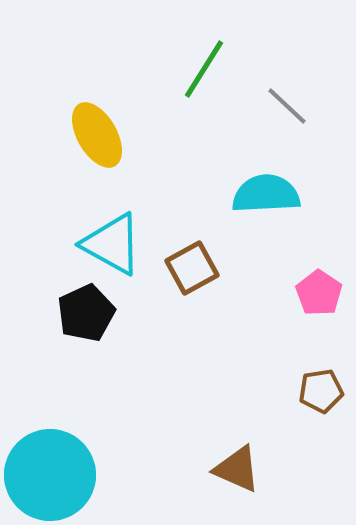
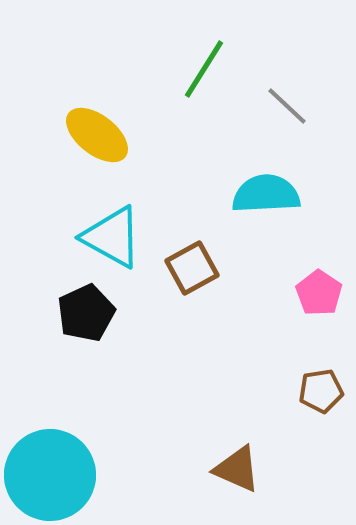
yellow ellipse: rotated 22 degrees counterclockwise
cyan triangle: moved 7 px up
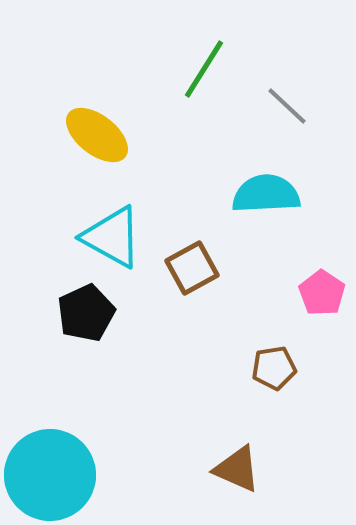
pink pentagon: moved 3 px right
brown pentagon: moved 47 px left, 23 px up
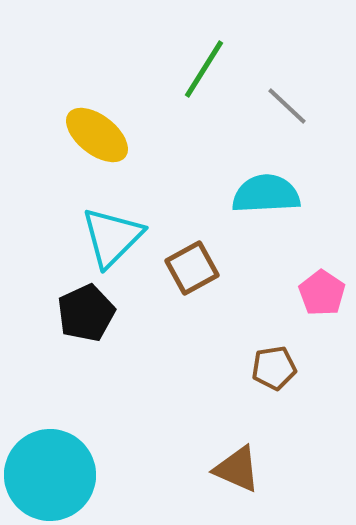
cyan triangle: rotated 46 degrees clockwise
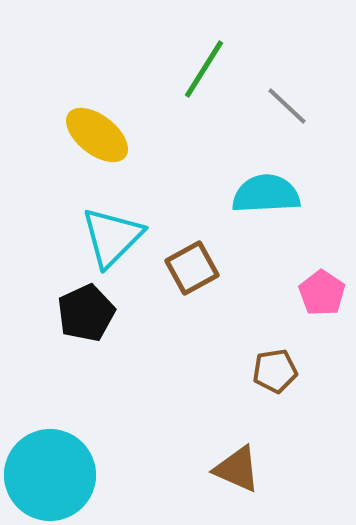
brown pentagon: moved 1 px right, 3 px down
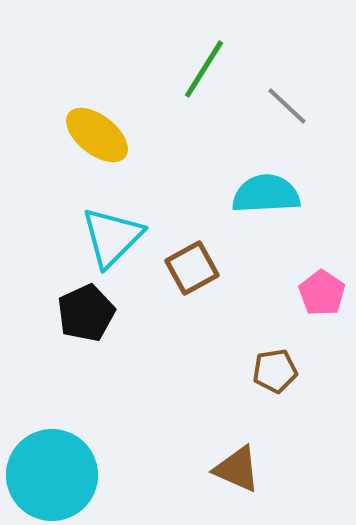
cyan circle: moved 2 px right
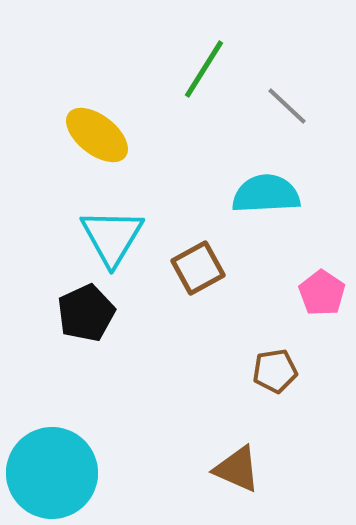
cyan triangle: rotated 14 degrees counterclockwise
brown square: moved 6 px right
cyan circle: moved 2 px up
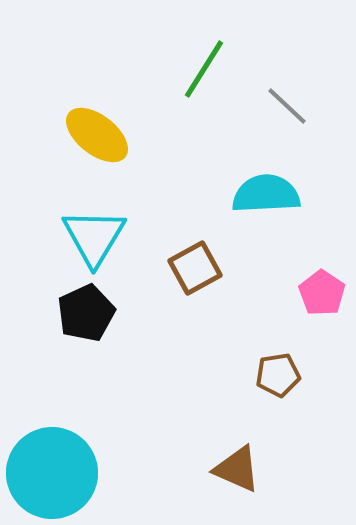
cyan triangle: moved 18 px left
brown square: moved 3 px left
brown pentagon: moved 3 px right, 4 px down
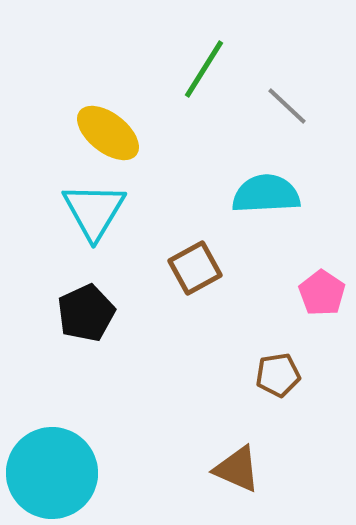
yellow ellipse: moved 11 px right, 2 px up
cyan triangle: moved 26 px up
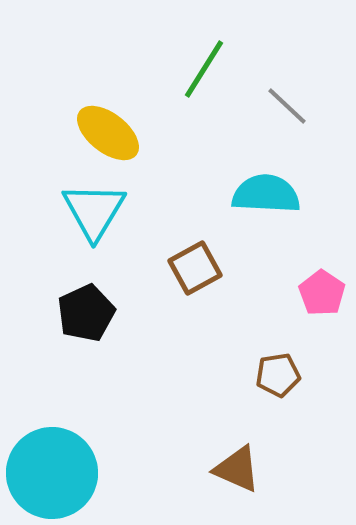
cyan semicircle: rotated 6 degrees clockwise
